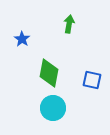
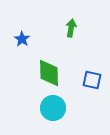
green arrow: moved 2 px right, 4 px down
green diamond: rotated 12 degrees counterclockwise
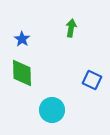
green diamond: moved 27 px left
blue square: rotated 12 degrees clockwise
cyan circle: moved 1 px left, 2 px down
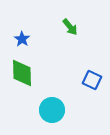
green arrow: moved 1 px left, 1 px up; rotated 132 degrees clockwise
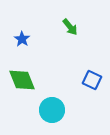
green diamond: moved 7 px down; rotated 20 degrees counterclockwise
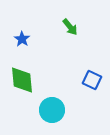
green diamond: rotated 16 degrees clockwise
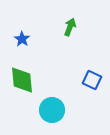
green arrow: rotated 120 degrees counterclockwise
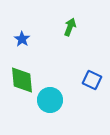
cyan circle: moved 2 px left, 10 px up
